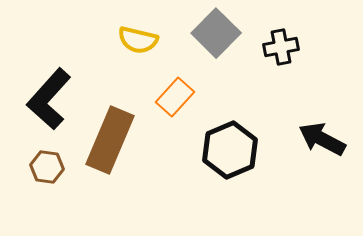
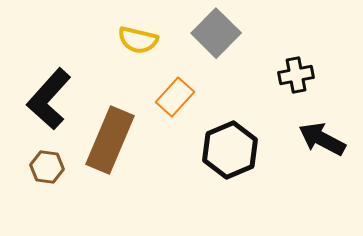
black cross: moved 15 px right, 28 px down
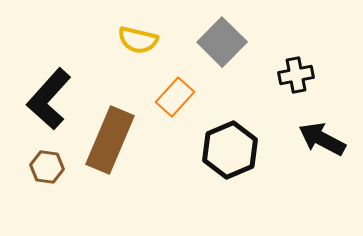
gray square: moved 6 px right, 9 px down
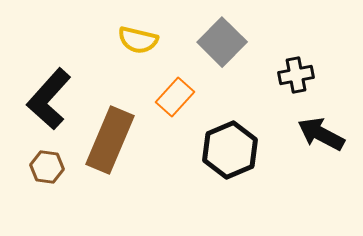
black arrow: moved 1 px left, 5 px up
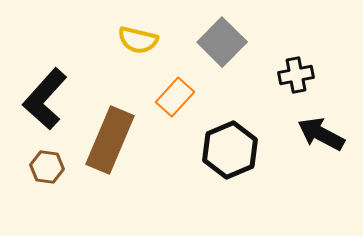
black L-shape: moved 4 px left
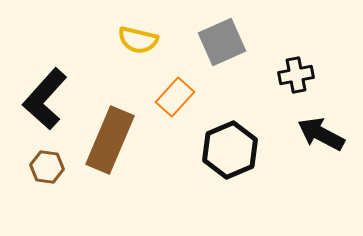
gray square: rotated 21 degrees clockwise
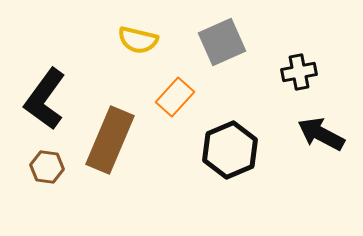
black cross: moved 3 px right, 3 px up
black L-shape: rotated 6 degrees counterclockwise
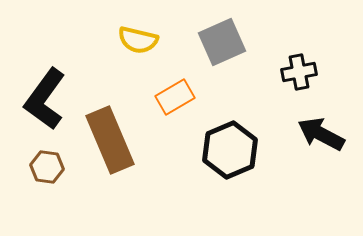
orange rectangle: rotated 18 degrees clockwise
brown rectangle: rotated 46 degrees counterclockwise
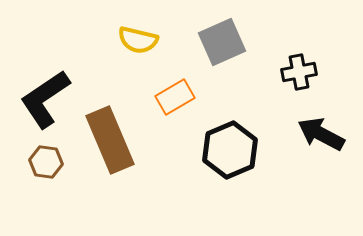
black L-shape: rotated 20 degrees clockwise
brown hexagon: moved 1 px left, 5 px up
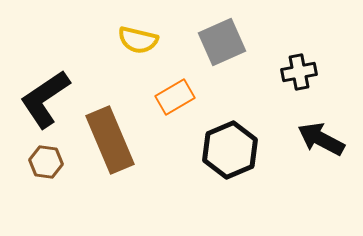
black arrow: moved 5 px down
